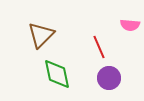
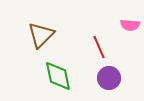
green diamond: moved 1 px right, 2 px down
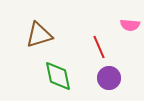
brown triangle: moved 2 px left; rotated 28 degrees clockwise
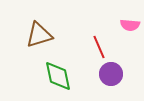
purple circle: moved 2 px right, 4 px up
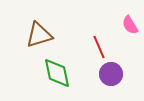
pink semicircle: rotated 54 degrees clockwise
green diamond: moved 1 px left, 3 px up
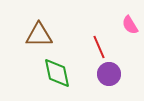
brown triangle: rotated 16 degrees clockwise
purple circle: moved 2 px left
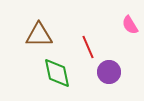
red line: moved 11 px left
purple circle: moved 2 px up
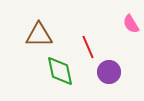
pink semicircle: moved 1 px right, 1 px up
green diamond: moved 3 px right, 2 px up
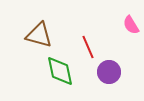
pink semicircle: moved 1 px down
brown triangle: rotated 16 degrees clockwise
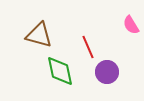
purple circle: moved 2 px left
